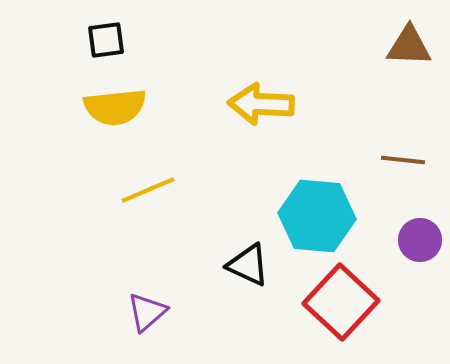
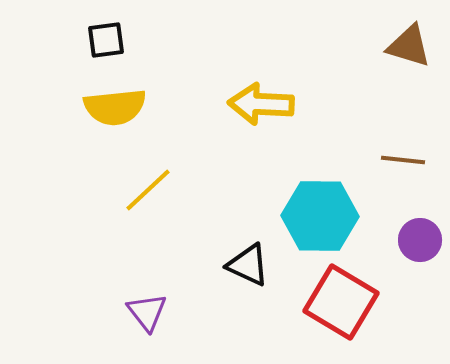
brown triangle: rotated 15 degrees clockwise
yellow line: rotated 20 degrees counterclockwise
cyan hexagon: moved 3 px right; rotated 4 degrees counterclockwise
red square: rotated 12 degrees counterclockwise
purple triangle: rotated 27 degrees counterclockwise
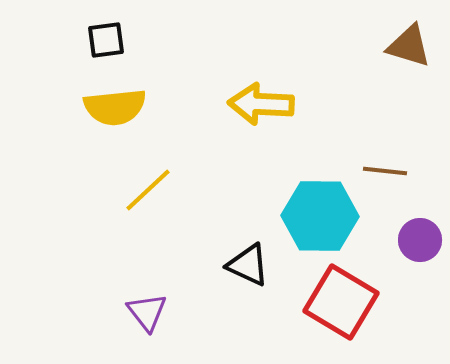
brown line: moved 18 px left, 11 px down
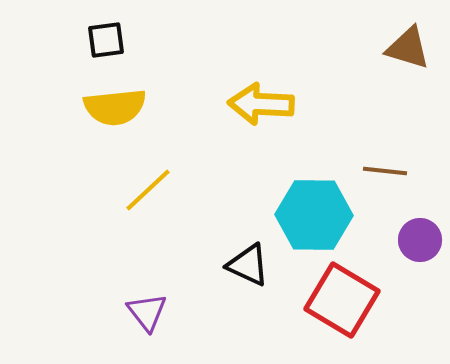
brown triangle: moved 1 px left, 2 px down
cyan hexagon: moved 6 px left, 1 px up
red square: moved 1 px right, 2 px up
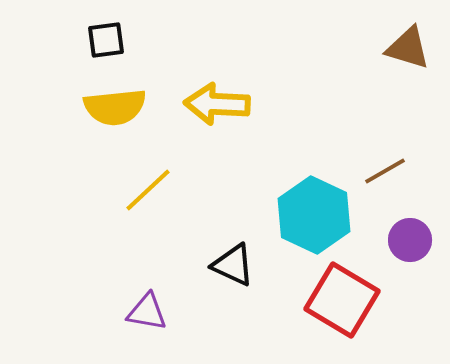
yellow arrow: moved 44 px left
brown line: rotated 36 degrees counterclockwise
cyan hexagon: rotated 24 degrees clockwise
purple circle: moved 10 px left
black triangle: moved 15 px left
purple triangle: rotated 42 degrees counterclockwise
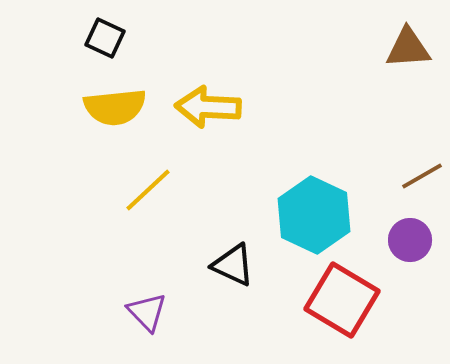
black square: moved 1 px left, 2 px up; rotated 33 degrees clockwise
brown triangle: rotated 21 degrees counterclockwise
yellow arrow: moved 9 px left, 3 px down
brown line: moved 37 px right, 5 px down
purple triangle: rotated 36 degrees clockwise
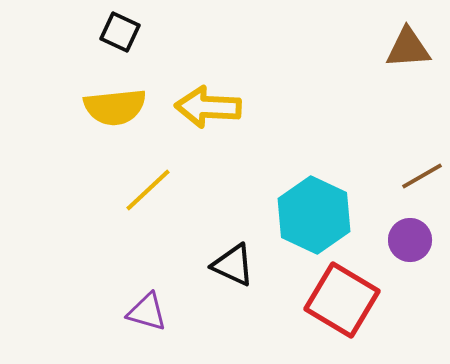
black square: moved 15 px right, 6 px up
purple triangle: rotated 30 degrees counterclockwise
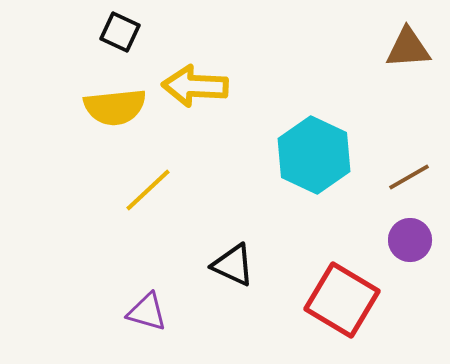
yellow arrow: moved 13 px left, 21 px up
brown line: moved 13 px left, 1 px down
cyan hexagon: moved 60 px up
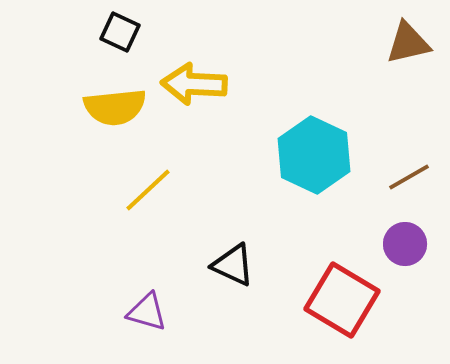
brown triangle: moved 5 px up; rotated 9 degrees counterclockwise
yellow arrow: moved 1 px left, 2 px up
purple circle: moved 5 px left, 4 px down
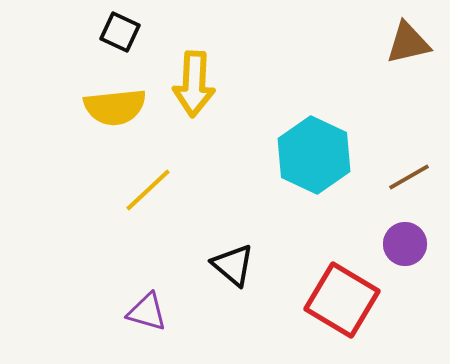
yellow arrow: rotated 90 degrees counterclockwise
black triangle: rotated 15 degrees clockwise
